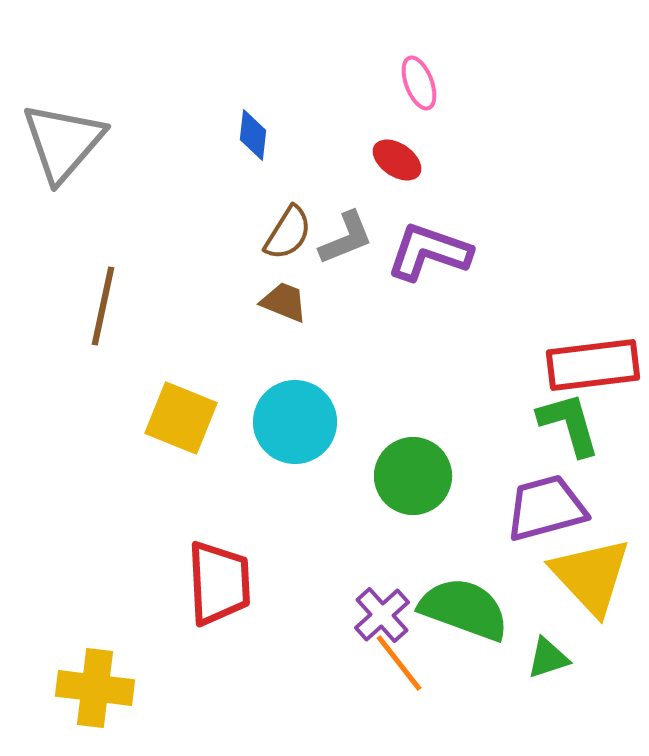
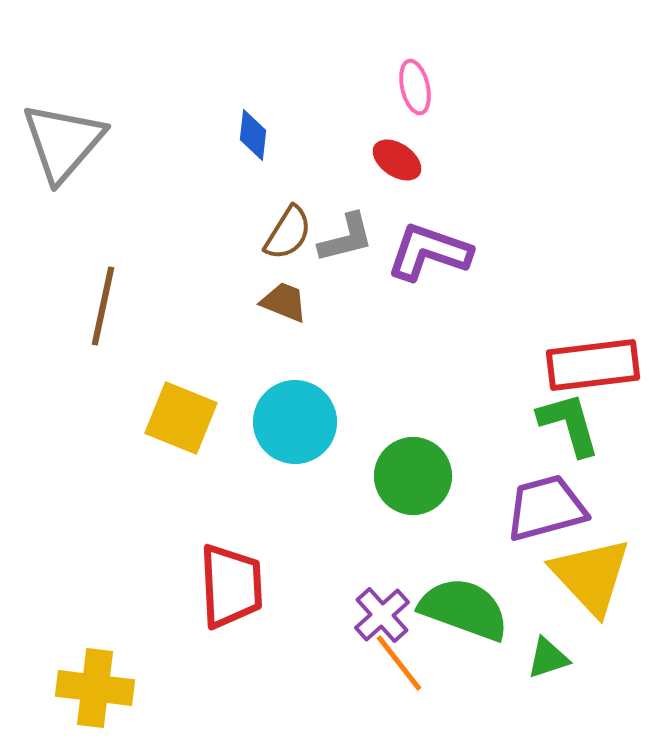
pink ellipse: moved 4 px left, 4 px down; rotated 8 degrees clockwise
gray L-shape: rotated 8 degrees clockwise
red trapezoid: moved 12 px right, 3 px down
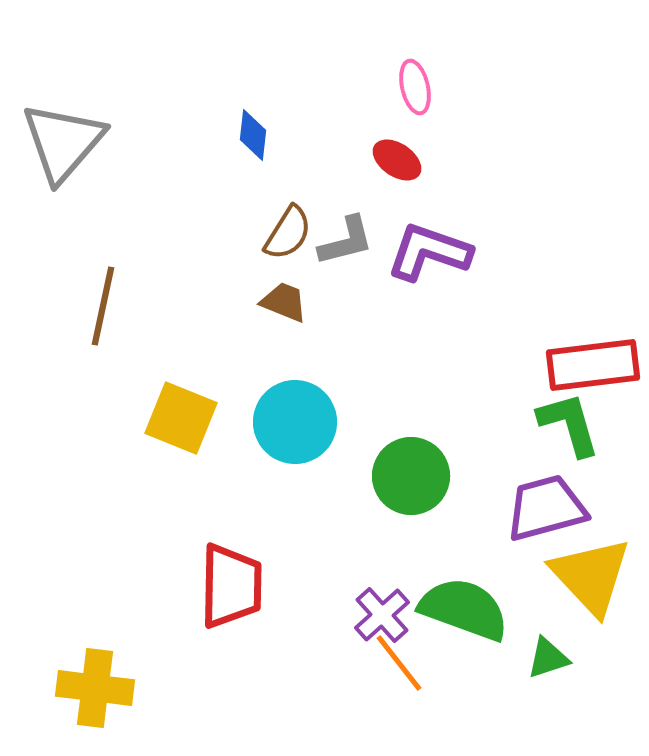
gray L-shape: moved 3 px down
green circle: moved 2 px left
red trapezoid: rotated 4 degrees clockwise
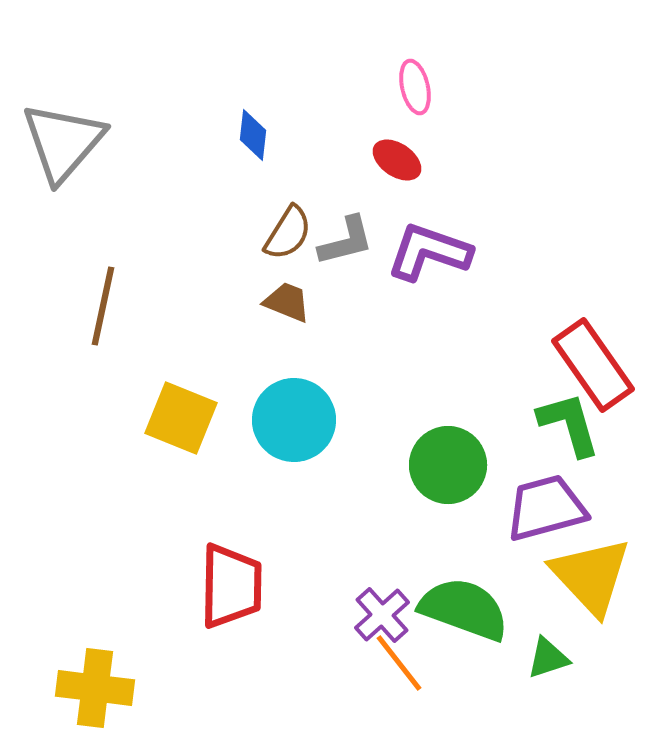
brown trapezoid: moved 3 px right
red rectangle: rotated 62 degrees clockwise
cyan circle: moved 1 px left, 2 px up
green circle: moved 37 px right, 11 px up
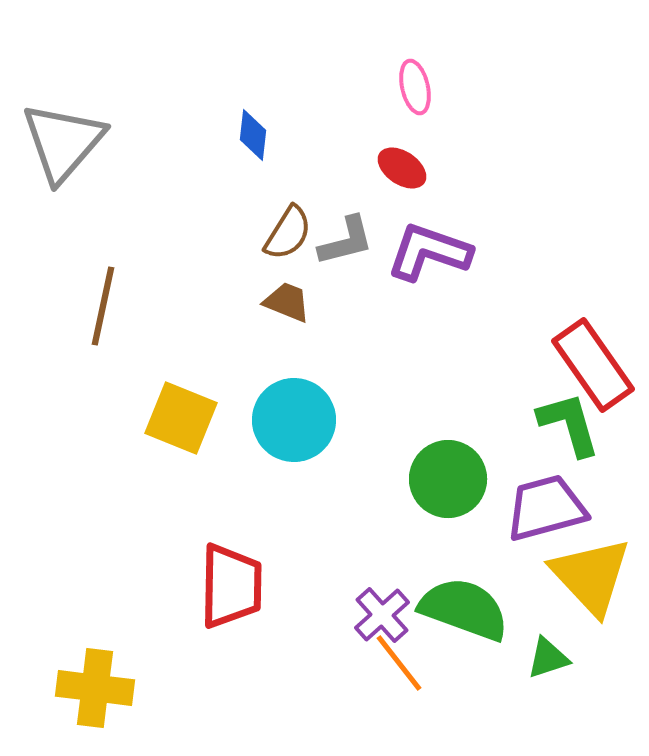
red ellipse: moved 5 px right, 8 px down
green circle: moved 14 px down
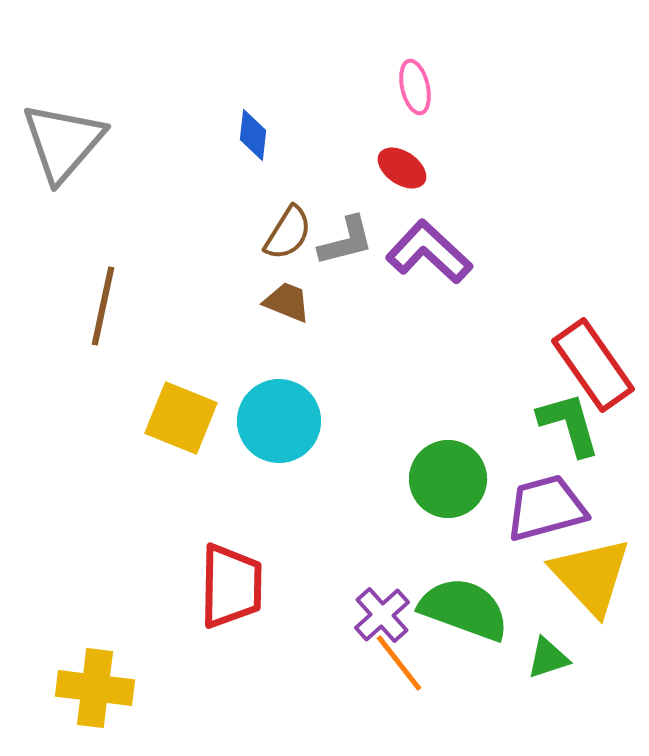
purple L-shape: rotated 24 degrees clockwise
cyan circle: moved 15 px left, 1 px down
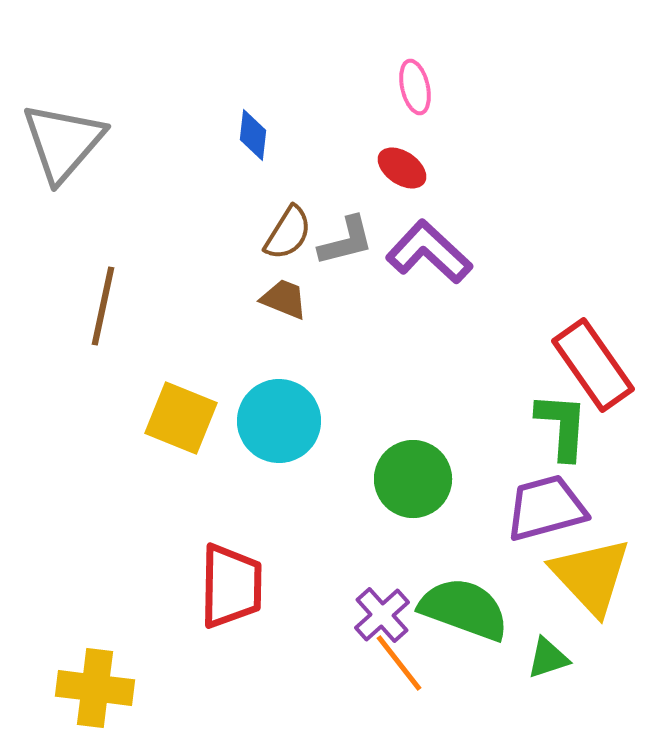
brown trapezoid: moved 3 px left, 3 px up
green L-shape: moved 7 px left, 2 px down; rotated 20 degrees clockwise
green circle: moved 35 px left
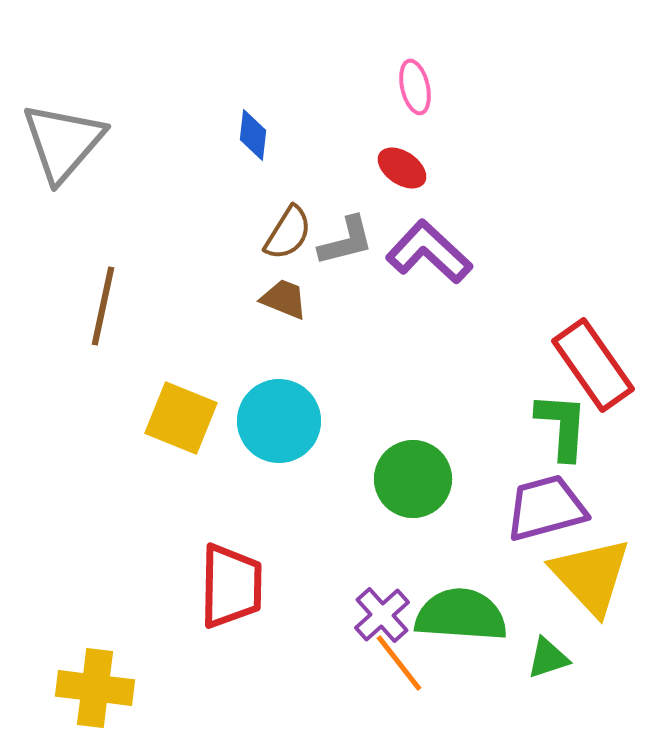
green semicircle: moved 3 px left, 6 px down; rotated 16 degrees counterclockwise
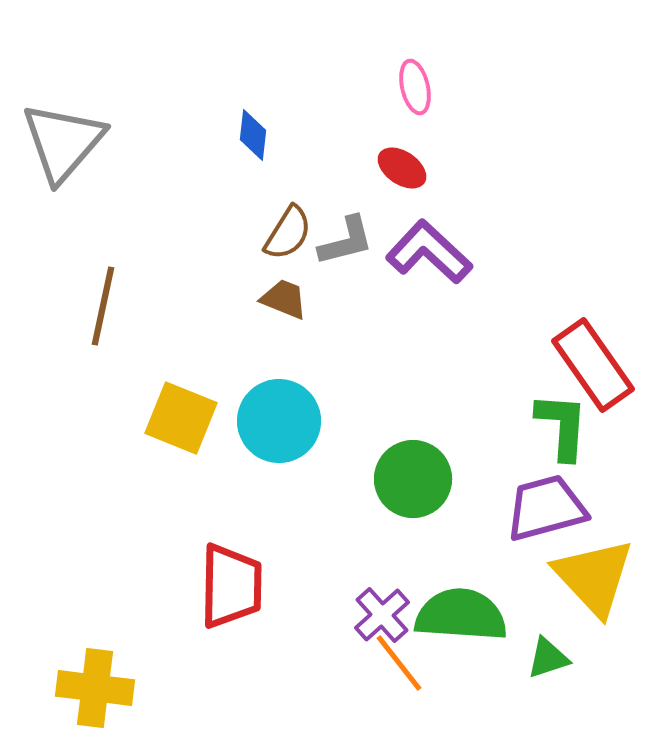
yellow triangle: moved 3 px right, 1 px down
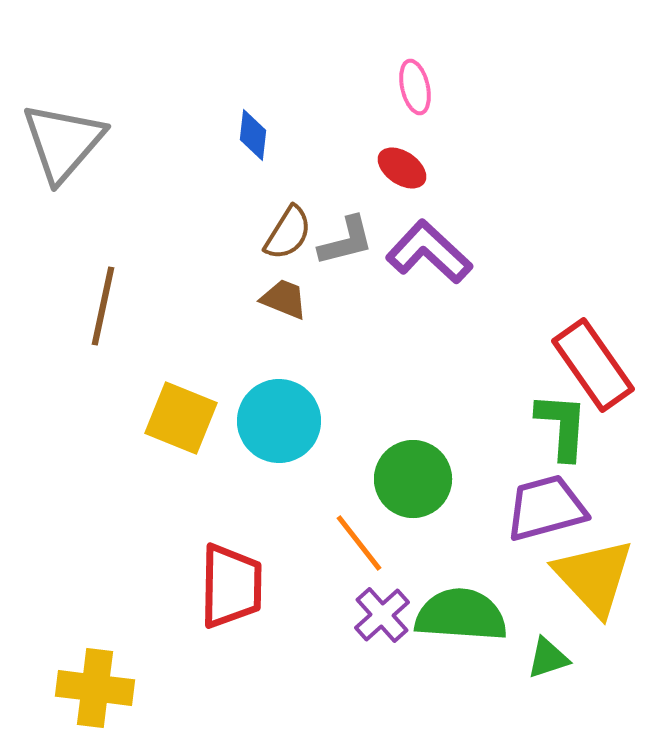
orange line: moved 40 px left, 120 px up
